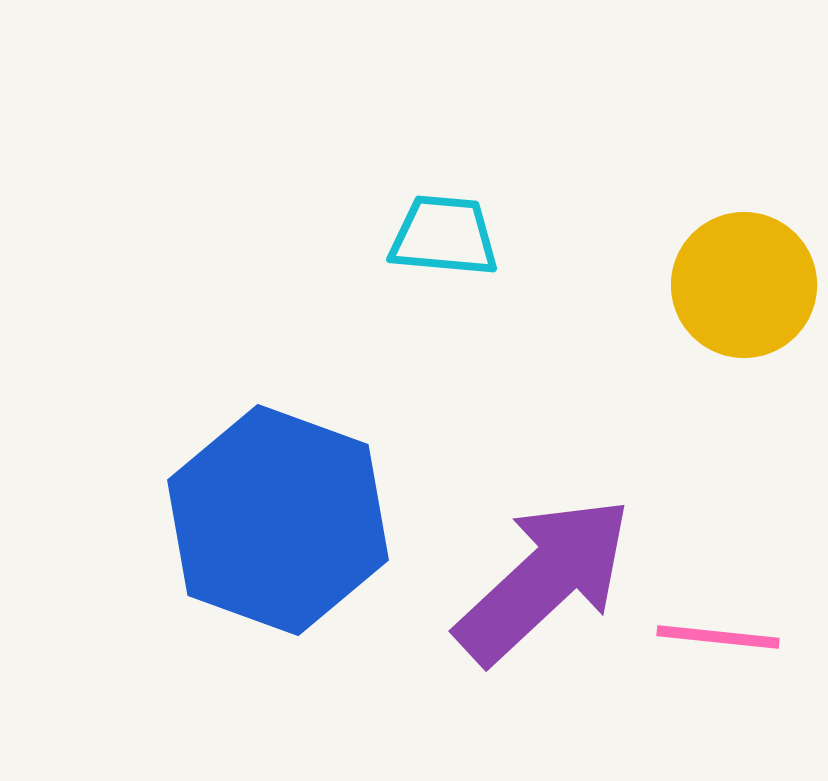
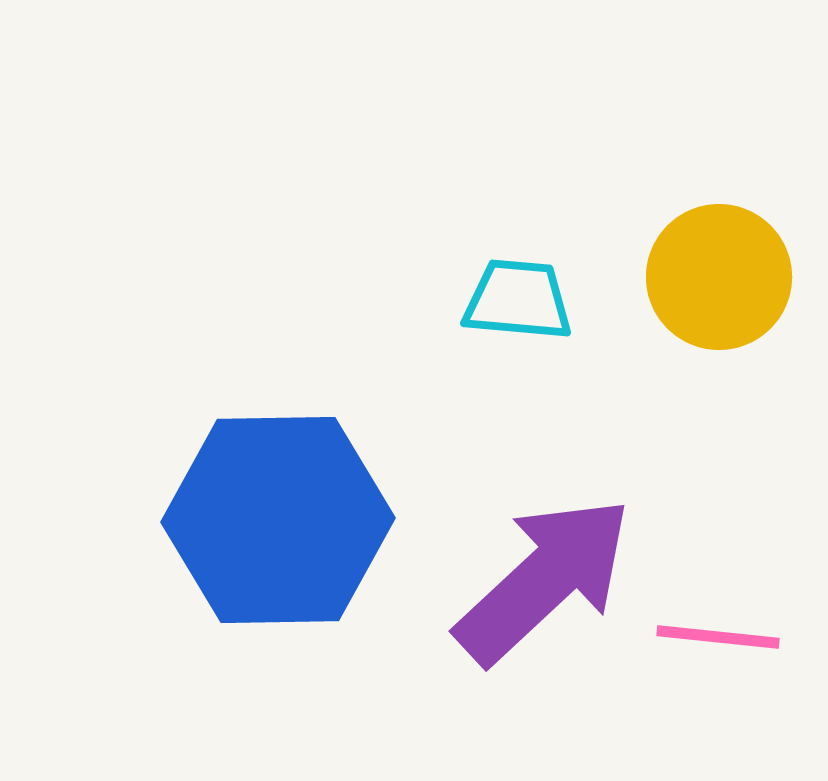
cyan trapezoid: moved 74 px right, 64 px down
yellow circle: moved 25 px left, 8 px up
blue hexagon: rotated 21 degrees counterclockwise
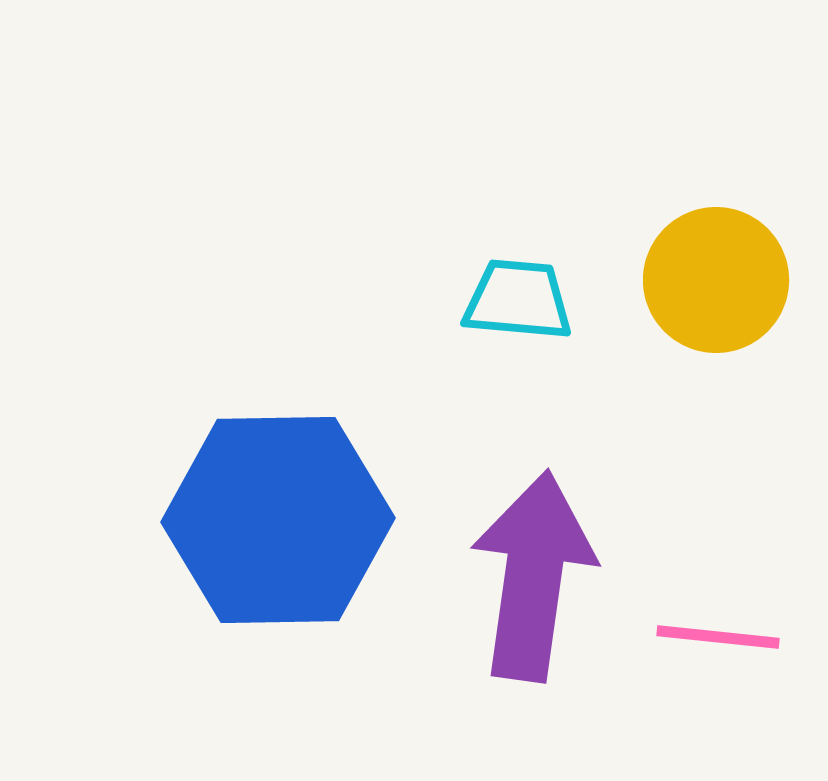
yellow circle: moved 3 px left, 3 px down
purple arrow: moved 11 px left, 4 px up; rotated 39 degrees counterclockwise
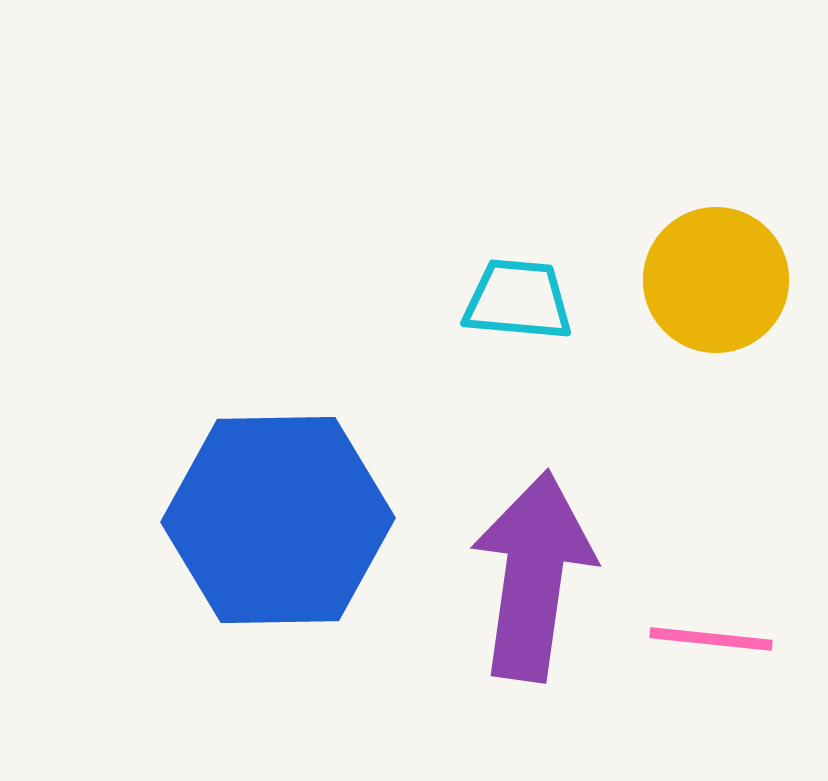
pink line: moved 7 px left, 2 px down
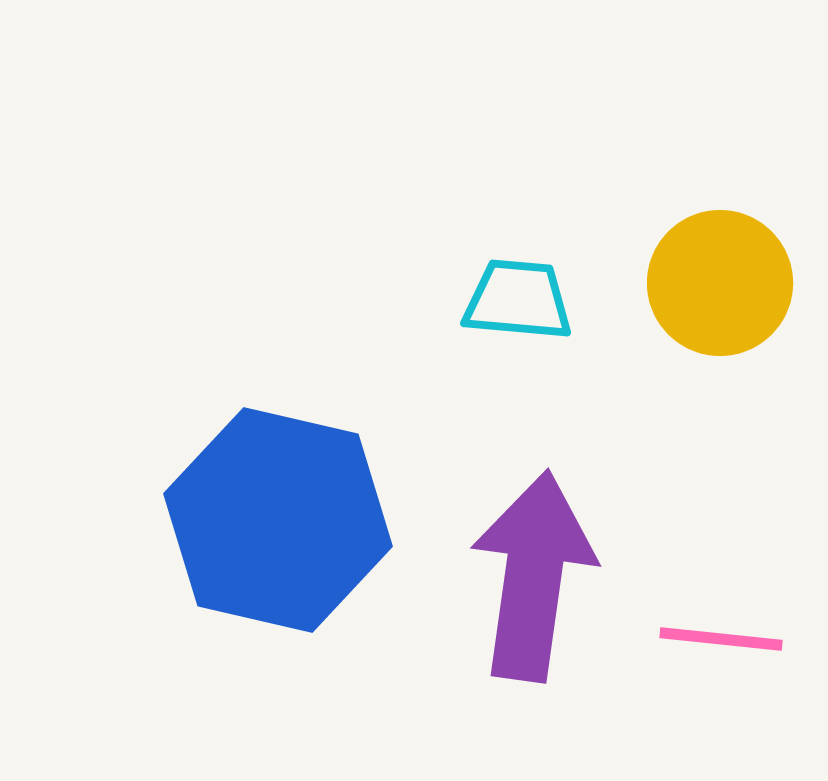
yellow circle: moved 4 px right, 3 px down
blue hexagon: rotated 14 degrees clockwise
pink line: moved 10 px right
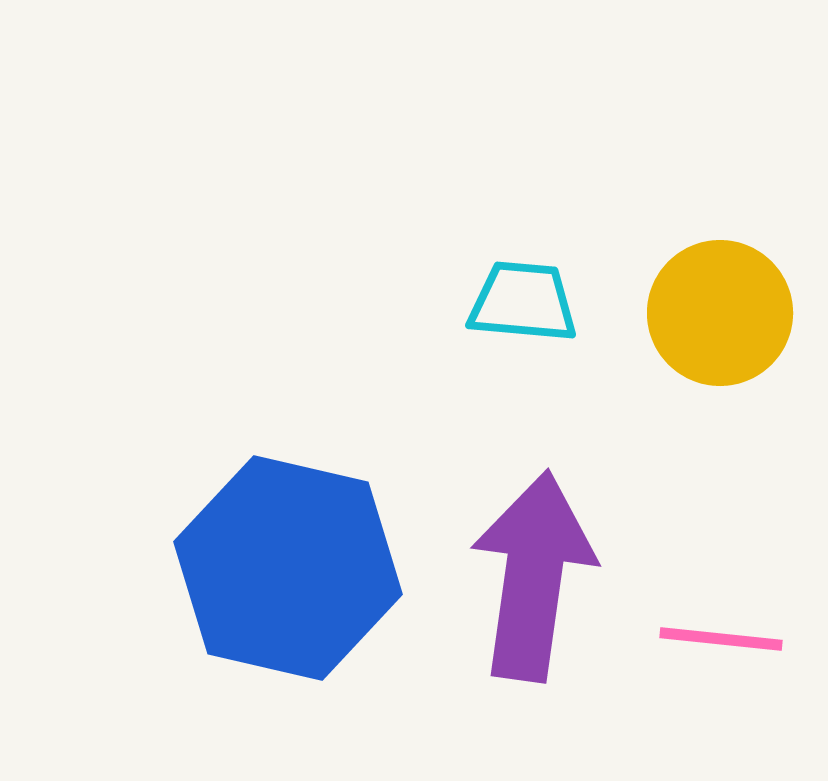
yellow circle: moved 30 px down
cyan trapezoid: moved 5 px right, 2 px down
blue hexagon: moved 10 px right, 48 px down
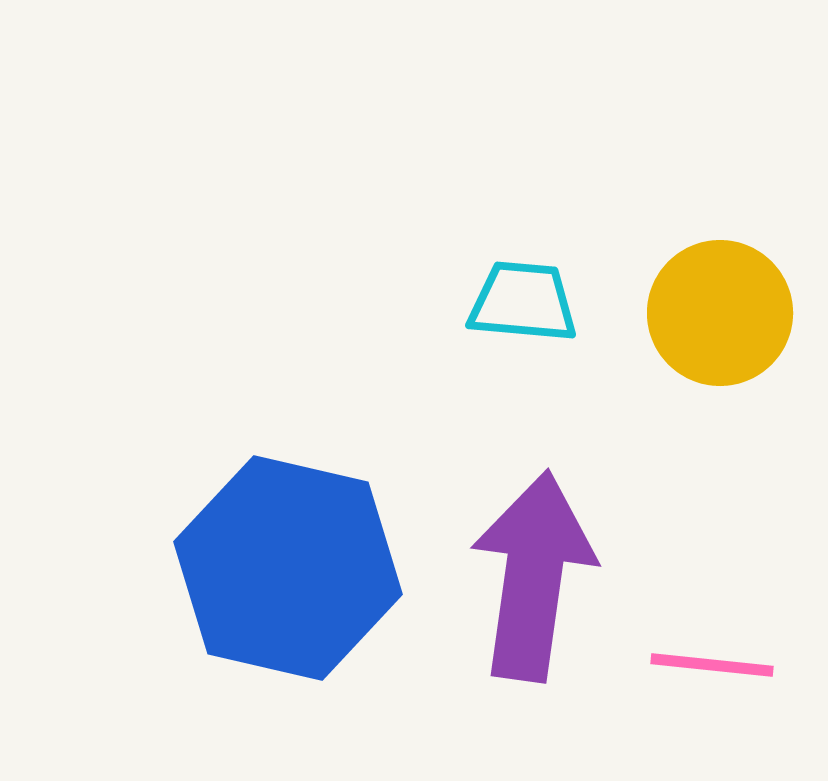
pink line: moved 9 px left, 26 px down
